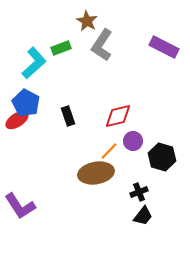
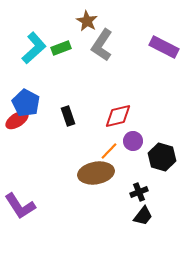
cyan L-shape: moved 15 px up
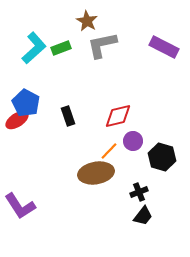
gray L-shape: rotated 44 degrees clockwise
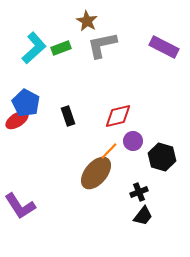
brown ellipse: rotated 40 degrees counterclockwise
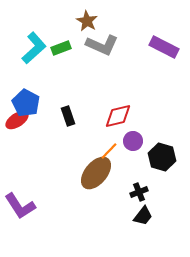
gray L-shape: rotated 144 degrees counterclockwise
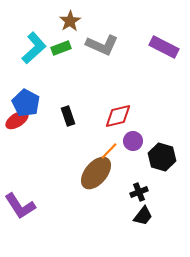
brown star: moved 17 px left; rotated 10 degrees clockwise
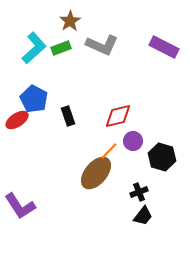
blue pentagon: moved 8 px right, 4 px up
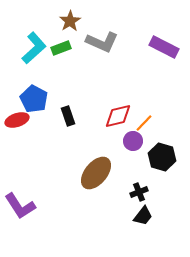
gray L-shape: moved 3 px up
red ellipse: rotated 15 degrees clockwise
orange line: moved 35 px right, 28 px up
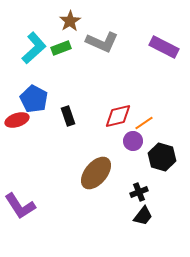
orange line: rotated 12 degrees clockwise
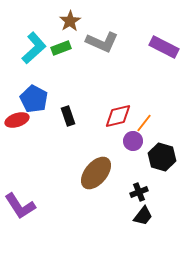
orange line: rotated 18 degrees counterclockwise
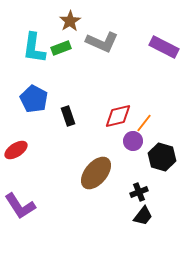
cyan L-shape: rotated 140 degrees clockwise
red ellipse: moved 1 px left, 30 px down; rotated 15 degrees counterclockwise
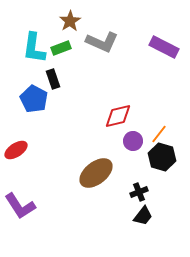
black rectangle: moved 15 px left, 37 px up
orange line: moved 15 px right, 11 px down
brown ellipse: rotated 12 degrees clockwise
